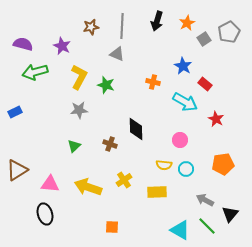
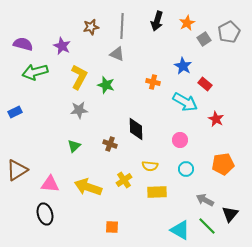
yellow semicircle: moved 14 px left, 1 px down
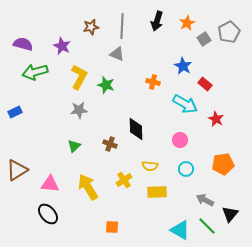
cyan arrow: moved 2 px down
yellow arrow: rotated 40 degrees clockwise
black ellipse: moved 3 px right; rotated 25 degrees counterclockwise
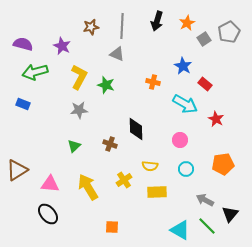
blue rectangle: moved 8 px right, 8 px up; rotated 48 degrees clockwise
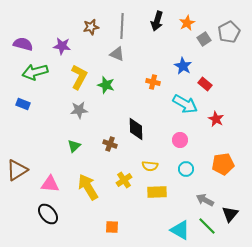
purple star: rotated 18 degrees counterclockwise
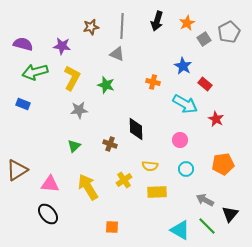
yellow L-shape: moved 7 px left, 1 px down
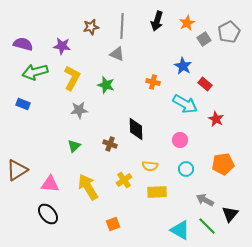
orange square: moved 1 px right, 3 px up; rotated 24 degrees counterclockwise
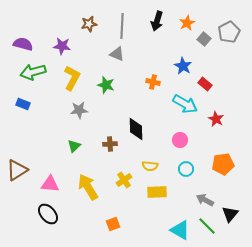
brown star: moved 2 px left, 3 px up
gray square: rotated 16 degrees counterclockwise
green arrow: moved 2 px left
brown cross: rotated 24 degrees counterclockwise
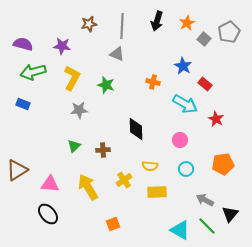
brown cross: moved 7 px left, 6 px down
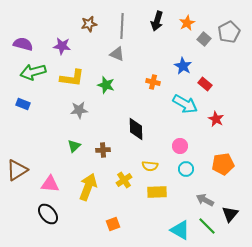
yellow L-shape: rotated 70 degrees clockwise
pink circle: moved 6 px down
yellow arrow: rotated 52 degrees clockwise
